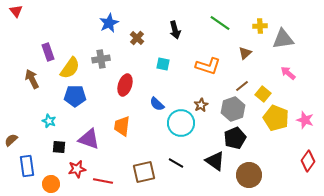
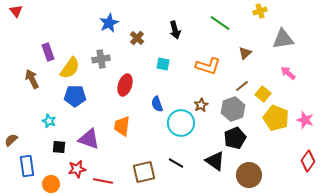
yellow cross: moved 15 px up; rotated 16 degrees counterclockwise
blue semicircle: rotated 28 degrees clockwise
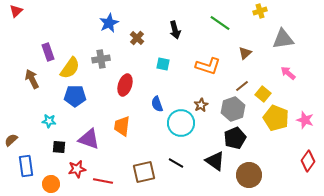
red triangle: rotated 24 degrees clockwise
cyan star: rotated 16 degrees counterclockwise
blue rectangle: moved 1 px left
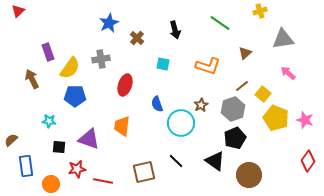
red triangle: moved 2 px right
black line: moved 2 px up; rotated 14 degrees clockwise
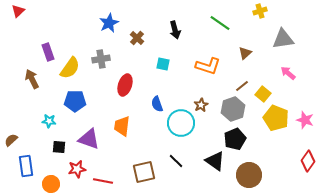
blue pentagon: moved 5 px down
black pentagon: moved 1 px down
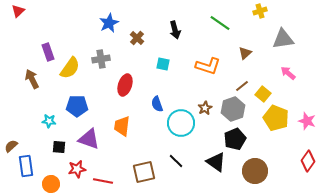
blue pentagon: moved 2 px right, 5 px down
brown star: moved 4 px right, 3 px down
pink star: moved 2 px right, 1 px down
brown semicircle: moved 6 px down
black triangle: moved 1 px right, 1 px down
brown circle: moved 6 px right, 4 px up
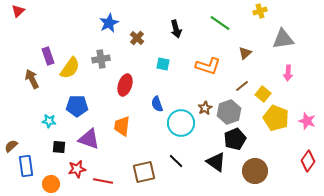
black arrow: moved 1 px right, 1 px up
purple rectangle: moved 4 px down
pink arrow: rotated 126 degrees counterclockwise
gray hexagon: moved 4 px left, 3 px down
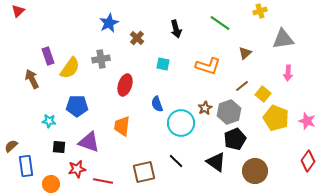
purple triangle: moved 3 px down
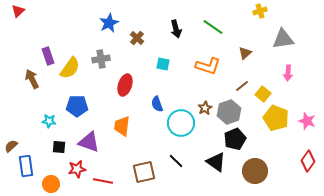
green line: moved 7 px left, 4 px down
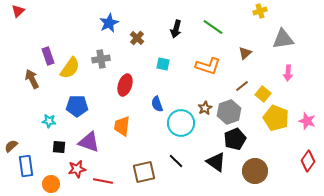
black arrow: rotated 30 degrees clockwise
